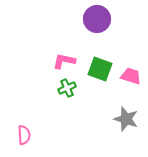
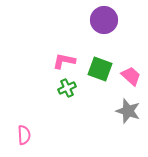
purple circle: moved 7 px right, 1 px down
pink trapezoid: rotated 25 degrees clockwise
gray star: moved 2 px right, 8 px up
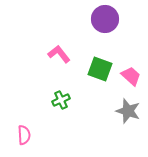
purple circle: moved 1 px right, 1 px up
pink L-shape: moved 5 px left, 7 px up; rotated 40 degrees clockwise
green cross: moved 6 px left, 12 px down
